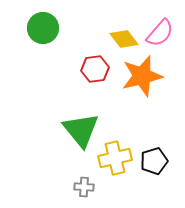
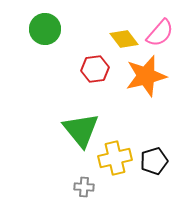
green circle: moved 2 px right, 1 px down
orange star: moved 4 px right
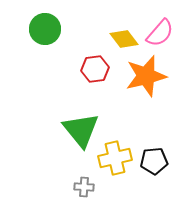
black pentagon: rotated 12 degrees clockwise
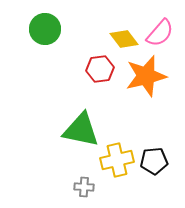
red hexagon: moved 5 px right
green triangle: rotated 39 degrees counterclockwise
yellow cross: moved 2 px right, 2 px down
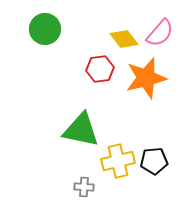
orange star: moved 2 px down
yellow cross: moved 1 px right, 1 px down
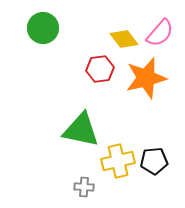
green circle: moved 2 px left, 1 px up
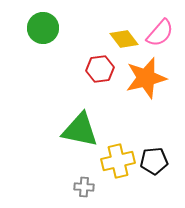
green triangle: moved 1 px left
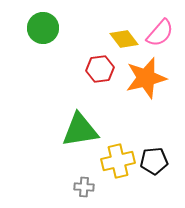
green triangle: rotated 21 degrees counterclockwise
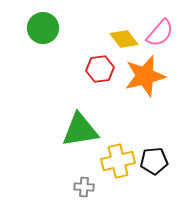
orange star: moved 1 px left, 2 px up
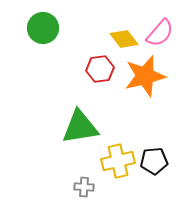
green triangle: moved 3 px up
